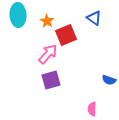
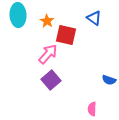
red square: rotated 35 degrees clockwise
purple square: rotated 24 degrees counterclockwise
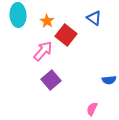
red square: rotated 25 degrees clockwise
pink arrow: moved 5 px left, 3 px up
blue semicircle: rotated 24 degrees counterclockwise
pink semicircle: rotated 24 degrees clockwise
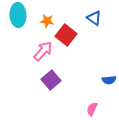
orange star: rotated 24 degrees counterclockwise
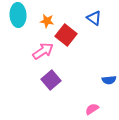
pink arrow: rotated 15 degrees clockwise
pink semicircle: rotated 32 degrees clockwise
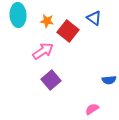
red square: moved 2 px right, 4 px up
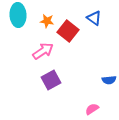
purple square: rotated 12 degrees clockwise
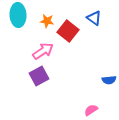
purple square: moved 12 px left, 4 px up
pink semicircle: moved 1 px left, 1 px down
